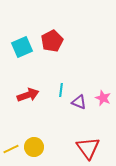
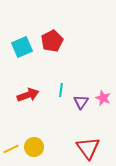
purple triangle: moved 2 px right; rotated 42 degrees clockwise
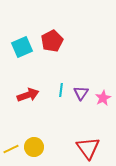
pink star: rotated 21 degrees clockwise
purple triangle: moved 9 px up
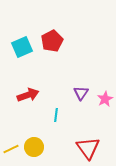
cyan line: moved 5 px left, 25 px down
pink star: moved 2 px right, 1 px down
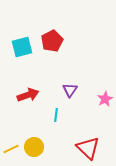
cyan square: rotated 10 degrees clockwise
purple triangle: moved 11 px left, 3 px up
red triangle: rotated 10 degrees counterclockwise
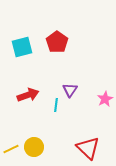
red pentagon: moved 5 px right, 1 px down; rotated 10 degrees counterclockwise
cyan line: moved 10 px up
